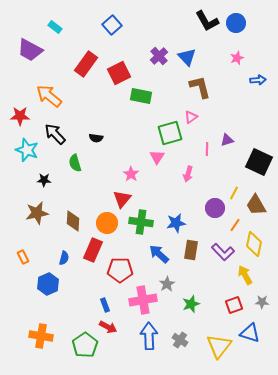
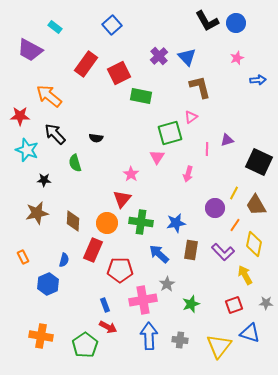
blue semicircle at (64, 258): moved 2 px down
gray star at (262, 302): moved 4 px right, 1 px down
gray cross at (180, 340): rotated 28 degrees counterclockwise
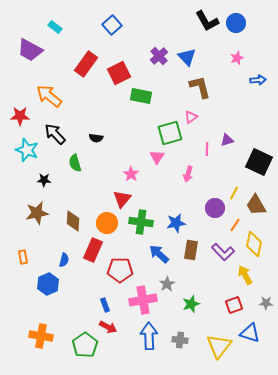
orange rectangle at (23, 257): rotated 16 degrees clockwise
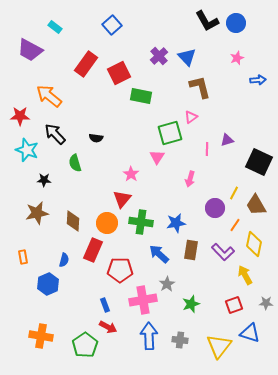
pink arrow at (188, 174): moved 2 px right, 5 px down
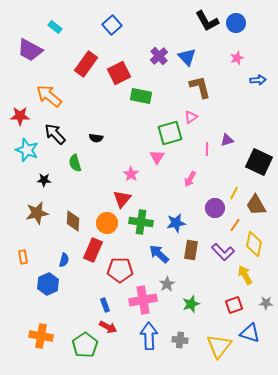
pink arrow at (190, 179): rotated 14 degrees clockwise
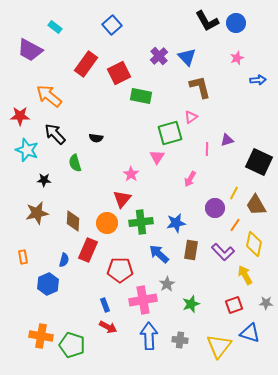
green cross at (141, 222): rotated 15 degrees counterclockwise
red rectangle at (93, 250): moved 5 px left
green pentagon at (85, 345): moved 13 px left; rotated 20 degrees counterclockwise
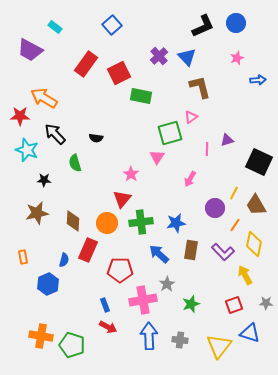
black L-shape at (207, 21): moved 4 px left, 5 px down; rotated 85 degrees counterclockwise
orange arrow at (49, 96): moved 5 px left, 2 px down; rotated 8 degrees counterclockwise
